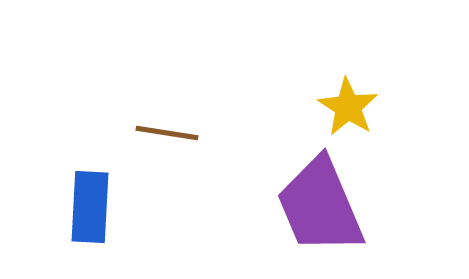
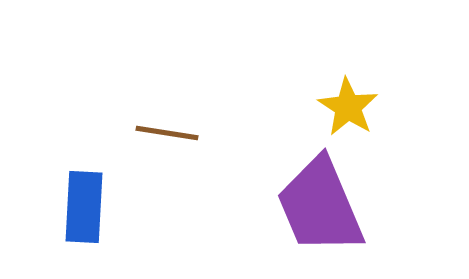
blue rectangle: moved 6 px left
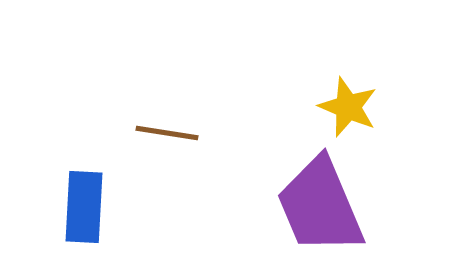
yellow star: rotated 10 degrees counterclockwise
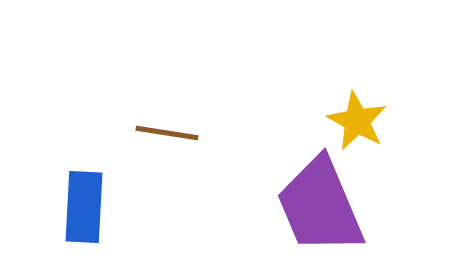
yellow star: moved 9 px right, 14 px down; rotated 6 degrees clockwise
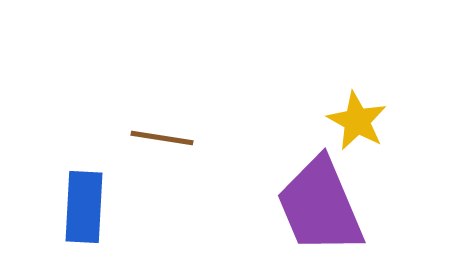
brown line: moved 5 px left, 5 px down
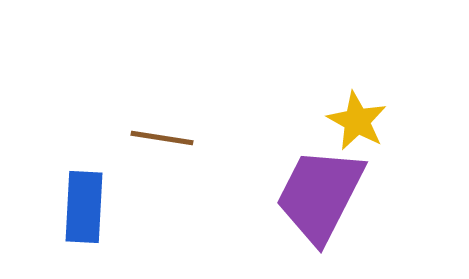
purple trapezoid: moved 11 px up; rotated 50 degrees clockwise
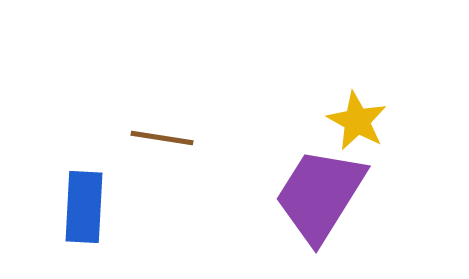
purple trapezoid: rotated 5 degrees clockwise
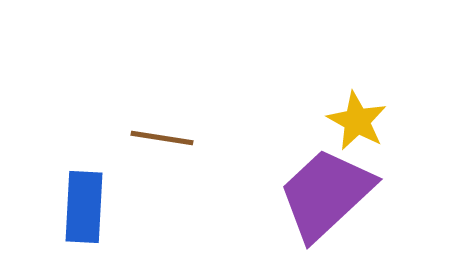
purple trapezoid: moved 6 px right, 1 px up; rotated 15 degrees clockwise
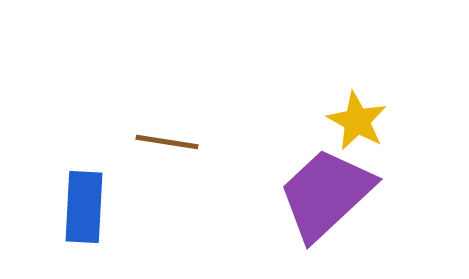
brown line: moved 5 px right, 4 px down
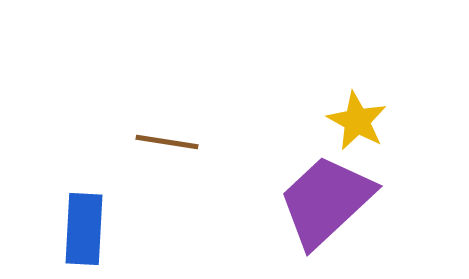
purple trapezoid: moved 7 px down
blue rectangle: moved 22 px down
